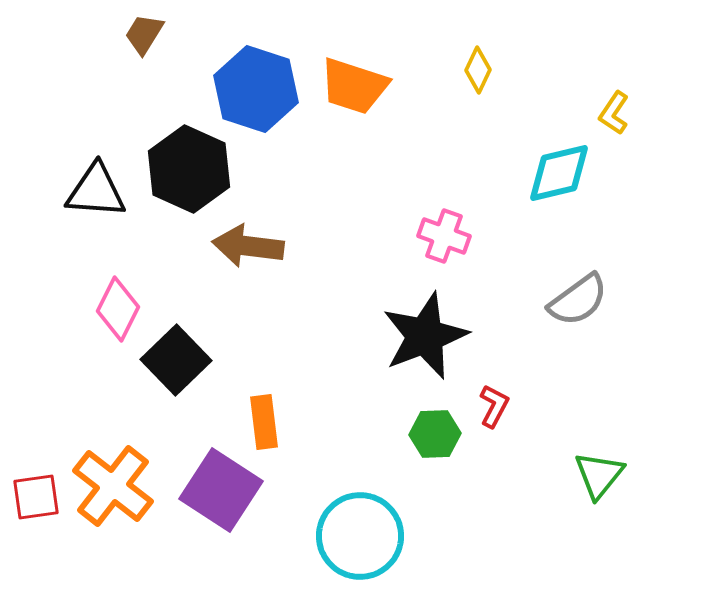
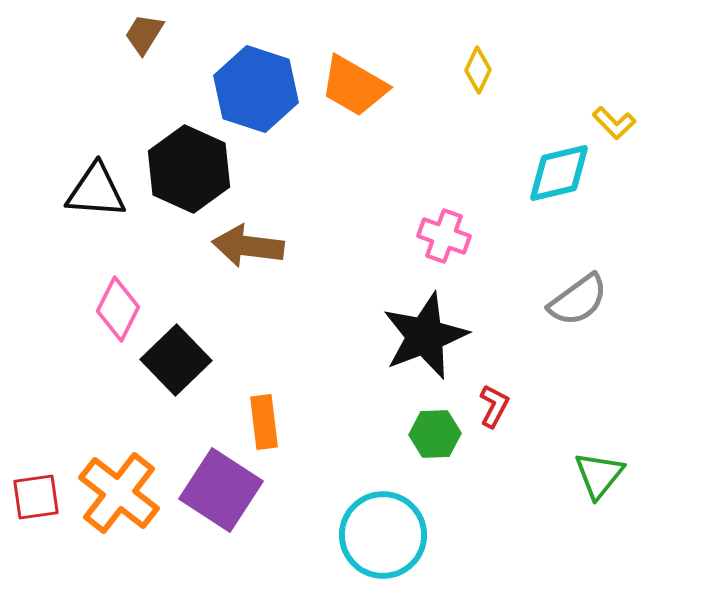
orange trapezoid: rotated 12 degrees clockwise
yellow L-shape: moved 10 px down; rotated 78 degrees counterclockwise
orange cross: moved 6 px right, 7 px down
cyan circle: moved 23 px right, 1 px up
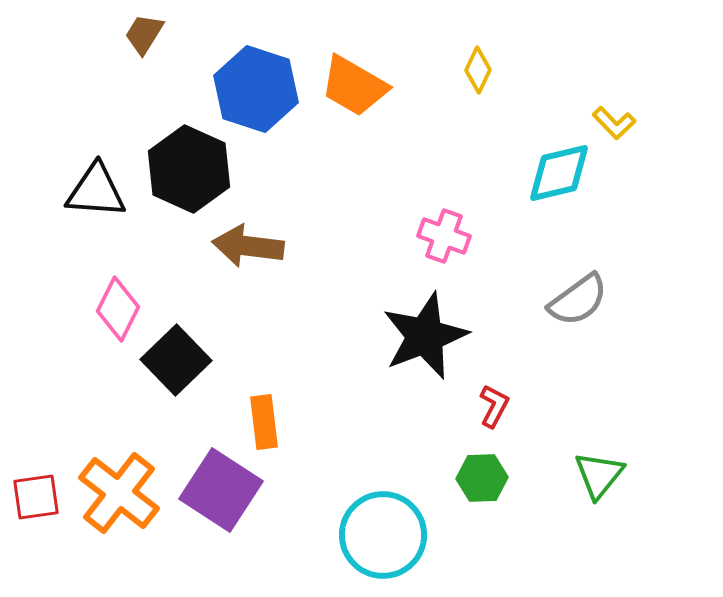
green hexagon: moved 47 px right, 44 px down
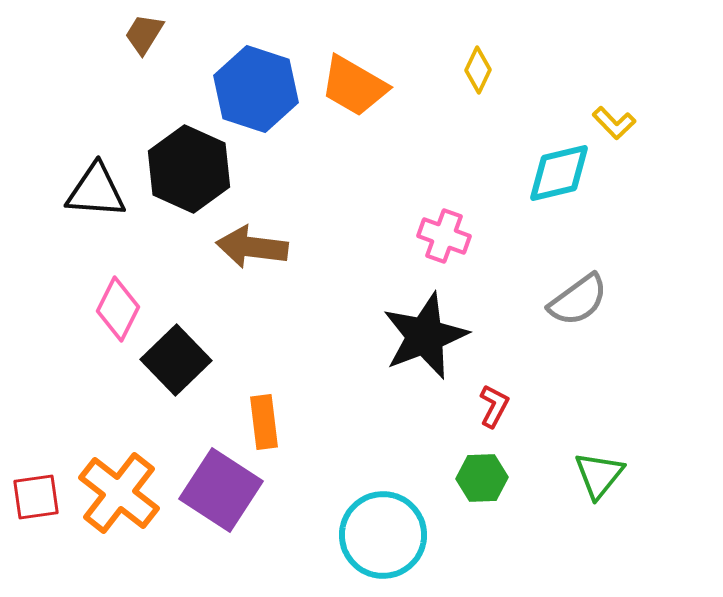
brown arrow: moved 4 px right, 1 px down
